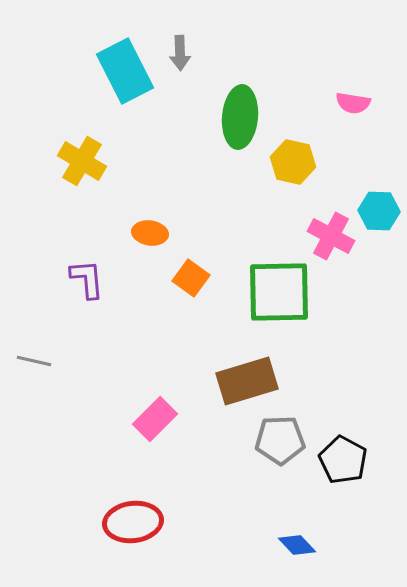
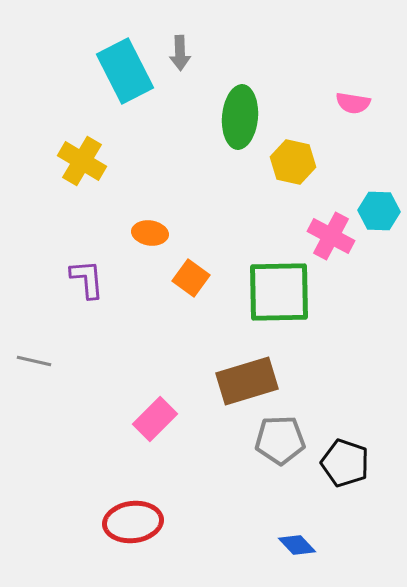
black pentagon: moved 2 px right, 3 px down; rotated 9 degrees counterclockwise
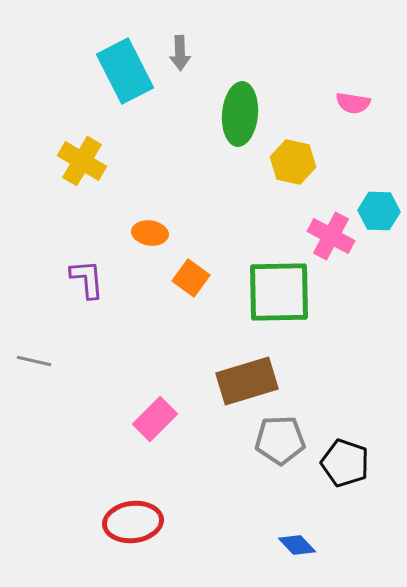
green ellipse: moved 3 px up
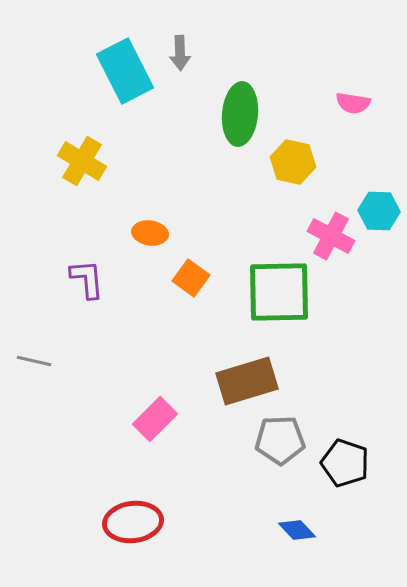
blue diamond: moved 15 px up
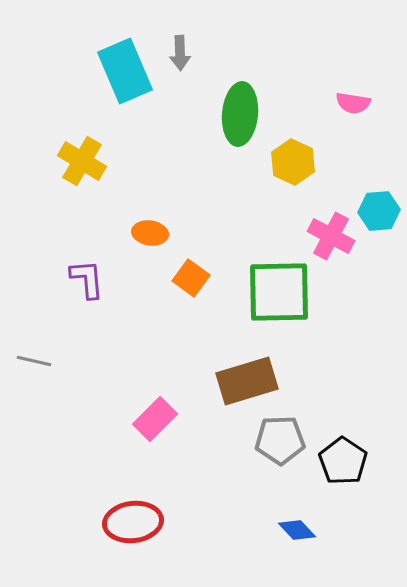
cyan rectangle: rotated 4 degrees clockwise
yellow hexagon: rotated 12 degrees clockwise
cyan hexagon: rotated 6 degrees counterclockwise
black pentagon: moved 2 px left, 2 px up; rotated 15 degrees clockwise
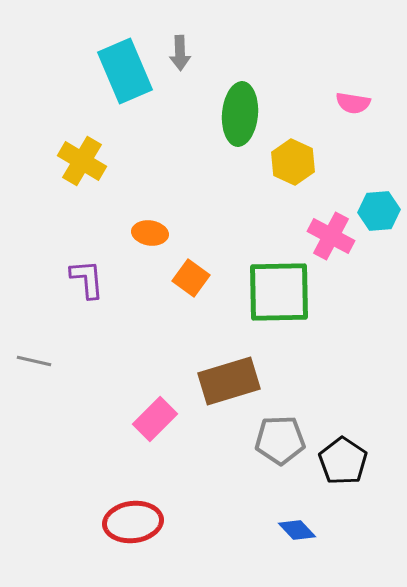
brown rectangle: moved 18 px left
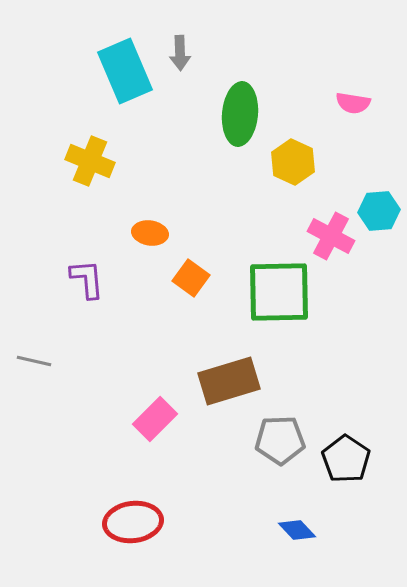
yellow cross: moved 8 px right; rotated 9 degrees counterclockwise
black pentagon: moved 3 px right, 2 px up
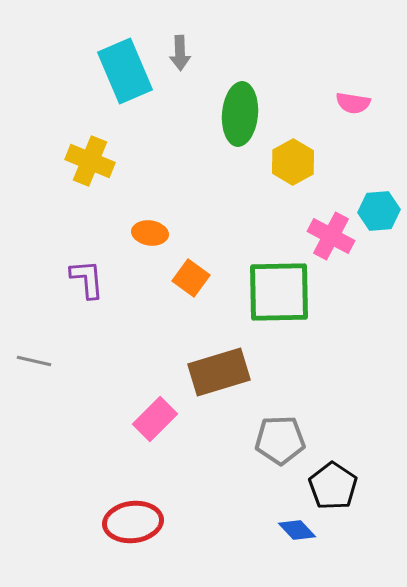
yellow hexagon: rotated 6 degrees clockwise
brown rectangle: moved 10 px left, 9 px up
black pentagon: moved 13 px left, 27 px down
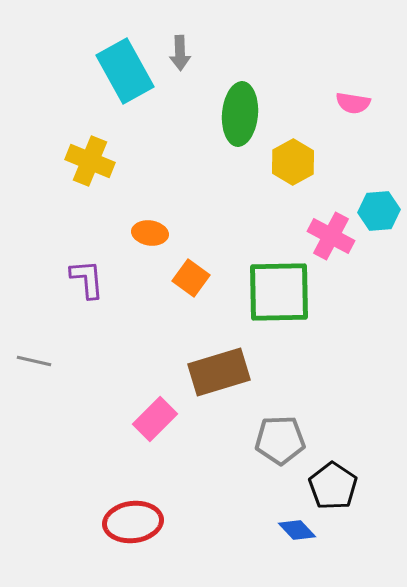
cyan rectangle: rotated 6 degrees counterclockwise
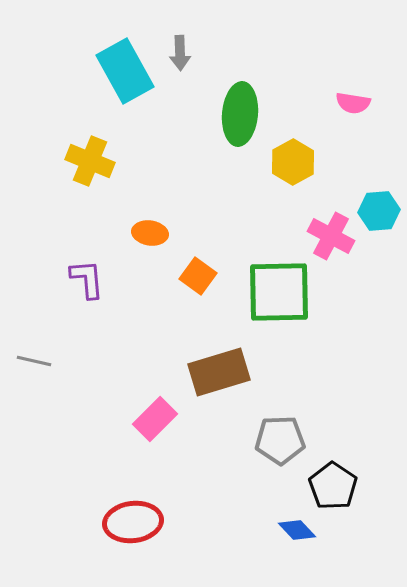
orange square: moved 7 px right, 2 px up
